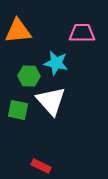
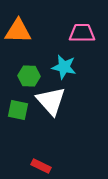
orange triangle: rotated 8 degrees clockwise
cyan star: moved 8 px right, 4 px down
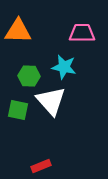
red rectangle: rotated 48 degrees counterclockwise
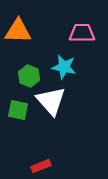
green hexagon: rotated 20 degrees clockwise
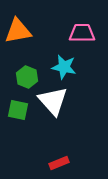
orange triangle: rotated 12 degrees counterclockwise
green hexagon: moved 2 px left, 1 px down
white triangle: moved 2 px right
red rectangle: moved 18 px right, 3 px up
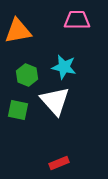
pink trapezoid: moved 5 px left, 13 px up
green hexagon: moved 2 px up
white triangle: moved 2 px right
